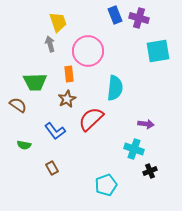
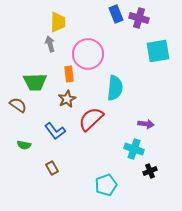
blue rectangle: moved 1 px right, 1 px up
yellow trapezoid: rotated 20 degrees clockwise
pink circle: moved 3 px down
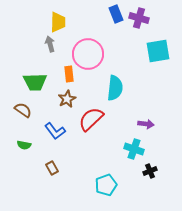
brown semicircle: moved 5 px right, 5 px down
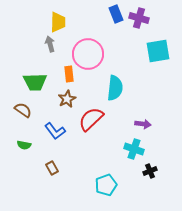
purple arrow: moved 3 px left
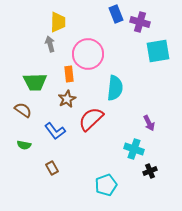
purple cross: moved 1 px right, 4 px down
purple arrow: moved 6 px right, 1 px up; rotated 56 degrees clockwise
